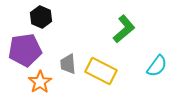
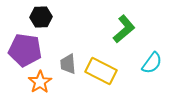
black hexagon: rotated 25 degrees counterclockwise
purple pentagon: rotated 16 degrees clockwise
cyan semicircle: moved 5 px left, 3 px up
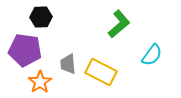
green L-shape: moved 5 px left, 5 px up
cyan semicircle: moved 8 px up
yellow rectangle: moved 1 px down
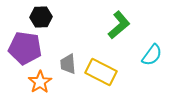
green L-shape: moved 1 px down
purple pentagon: moved 2 px up
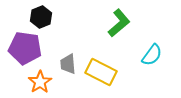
black hexagon: rotated 20 degrees counterclockwise
green L-shape: moved 2 px up
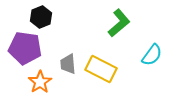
yellow rectangle: moved 3 px up
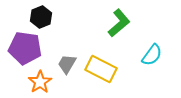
gray trapezoid: moved 1 px left; rotated 35 degrees clockwise
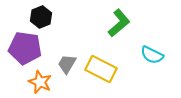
cyan semicircle: rotated 80 degrees clockwise
orange star: rotated 15 degrees counterclockwise
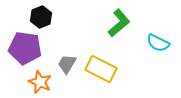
cyan semicircle: moved 6 px right, 12 px up
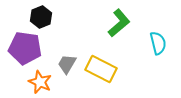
cyan semicircle: rotated 130 degrees counterclockwise
